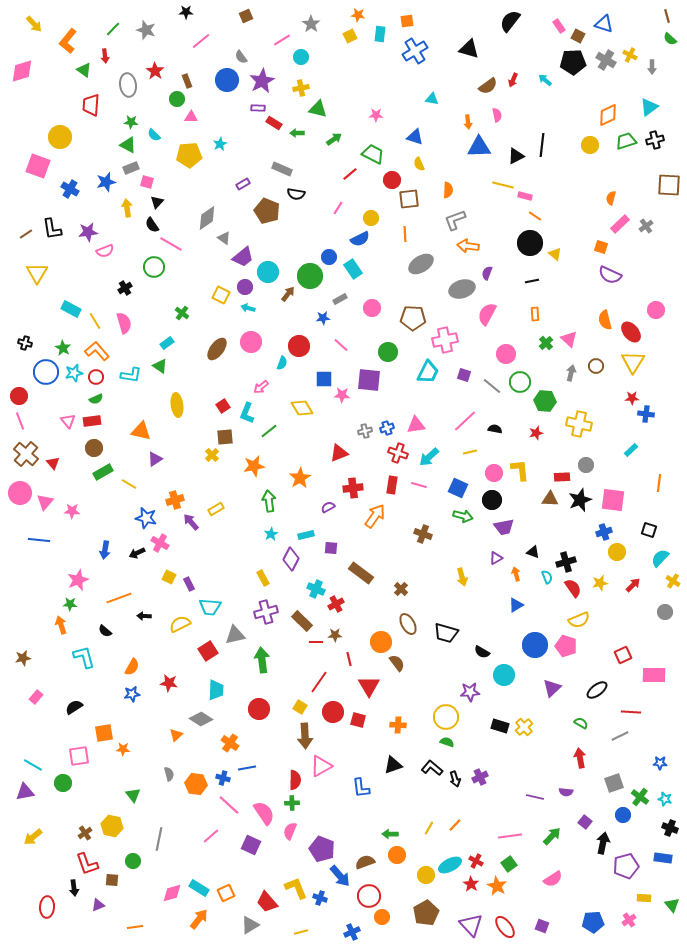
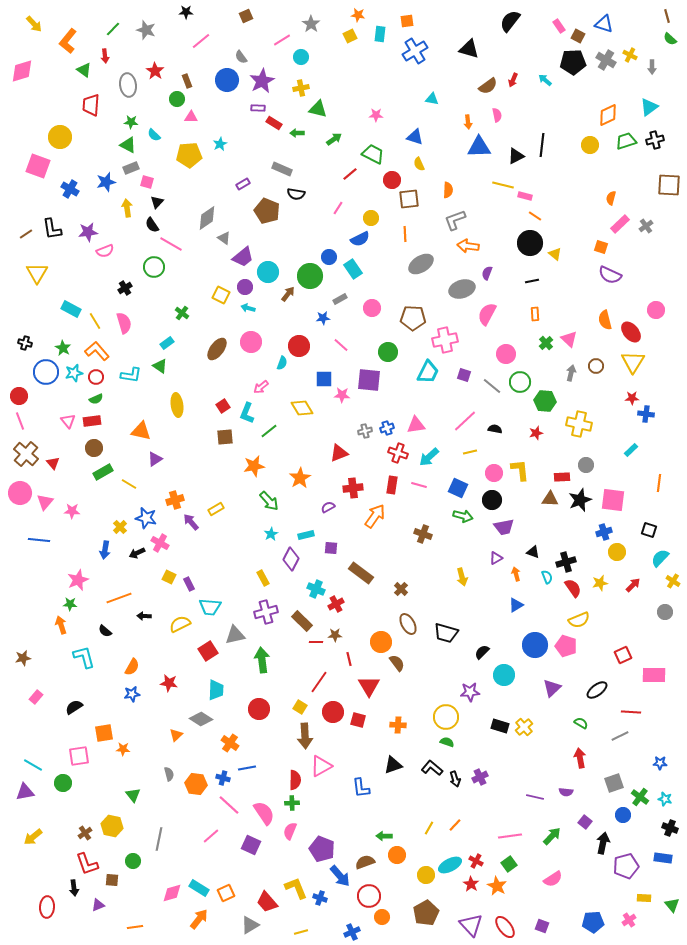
yellow cross at (212, 455): moved 92 px left, 72 px down
green arrow at (269, 501): rotated 145 degrees clockwise
black semicircle at (482, 652): rotated 105 degrees clockwise
green arrow at (390, 834): moved 6 px left, 2 px down
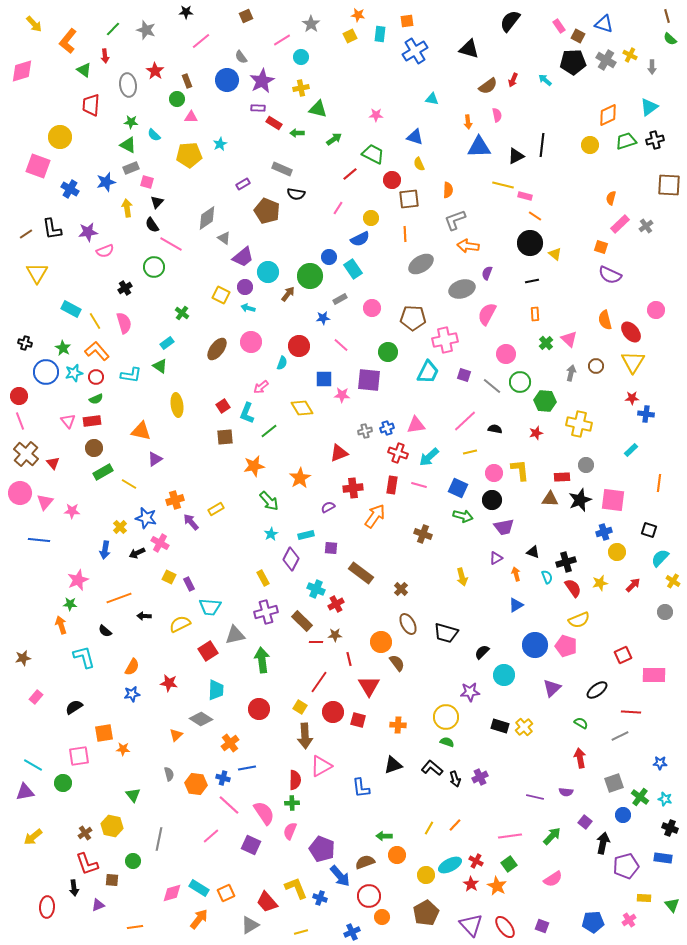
orange cross at (230, 743): rotated 18 degrees clockwise
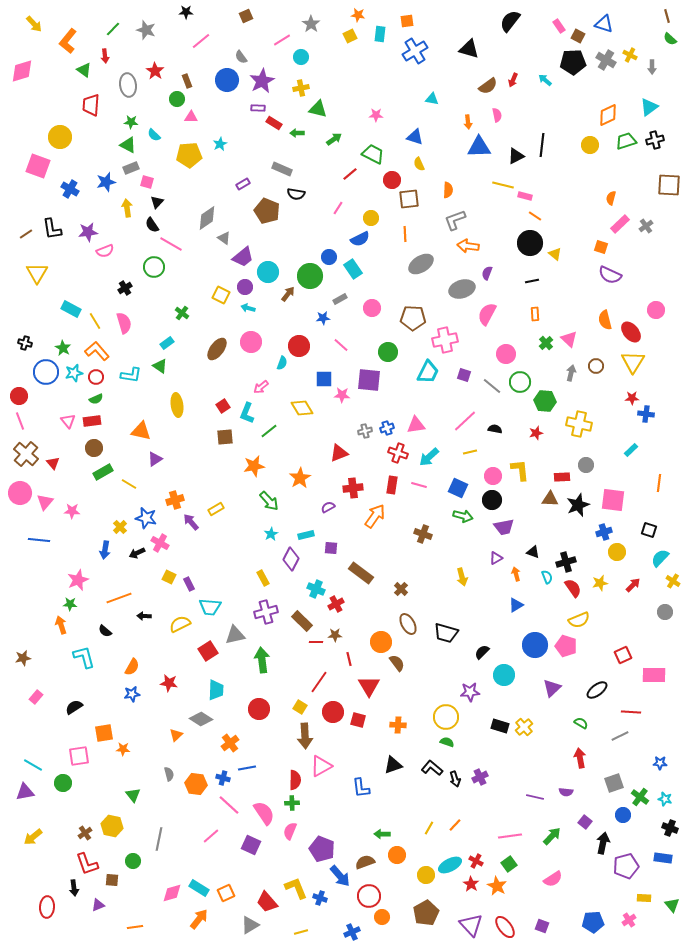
pink circle at (494, 473): moved 1 px left, 3 px down
black star at (580, 500): moved 2 px left, 5 px down
green arrow at (384, 836): moved 2 px left, 2 px up
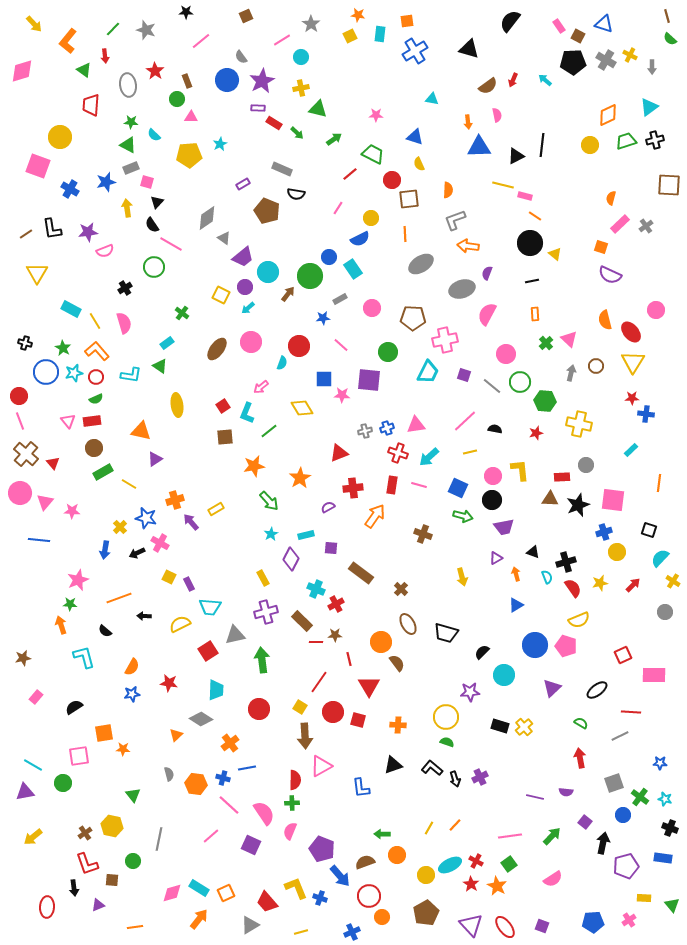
green arrow at (297, 133): rotated 136 degrees counterclockwise
cyan arrow at (248, 308): rotated 56 degrees counterclockwise
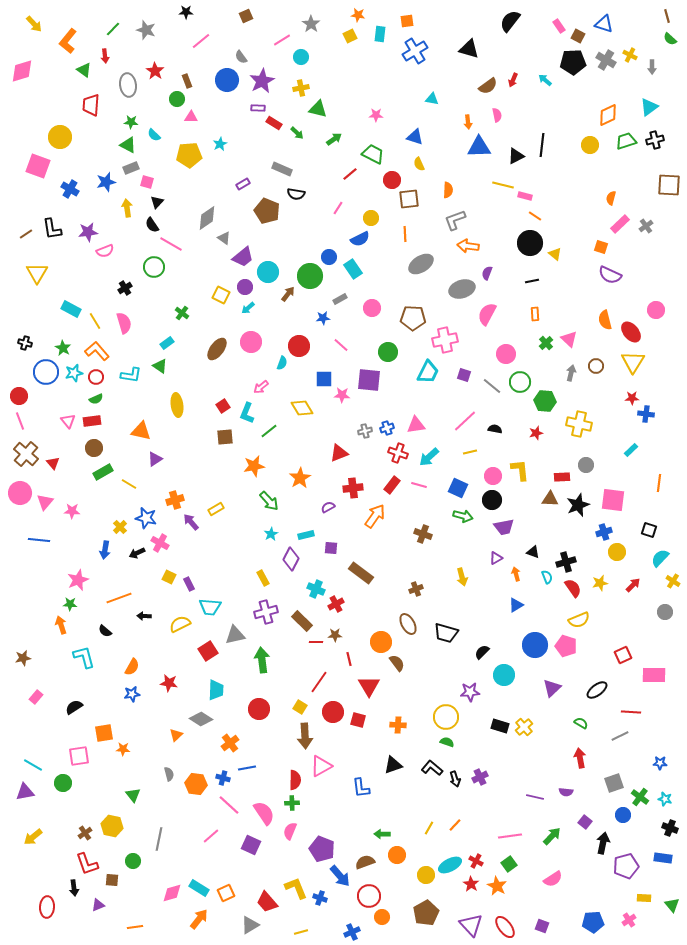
red rectangle at (392, 485): rotated 30 degrees clockwise
brown cross at (401, 589): moved 15 px right; rotated 24 degrees clockwise
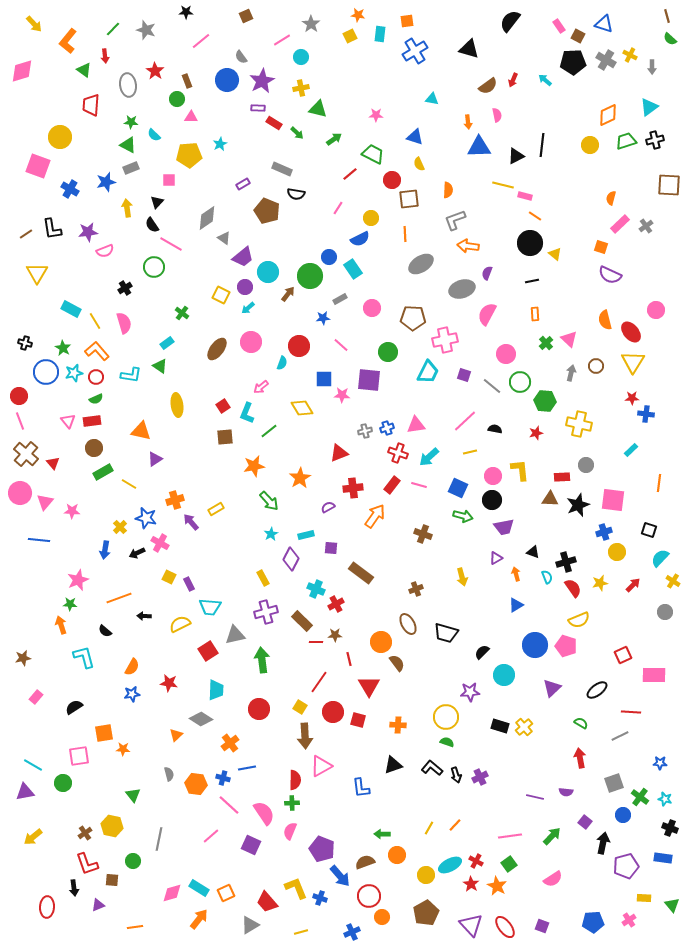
pink square at (147, 182): moved 22 px right, 2 px up; rotated 16 degrees counterclockwise
black arrow at (455, 779): moved 1 px right, 4 px up
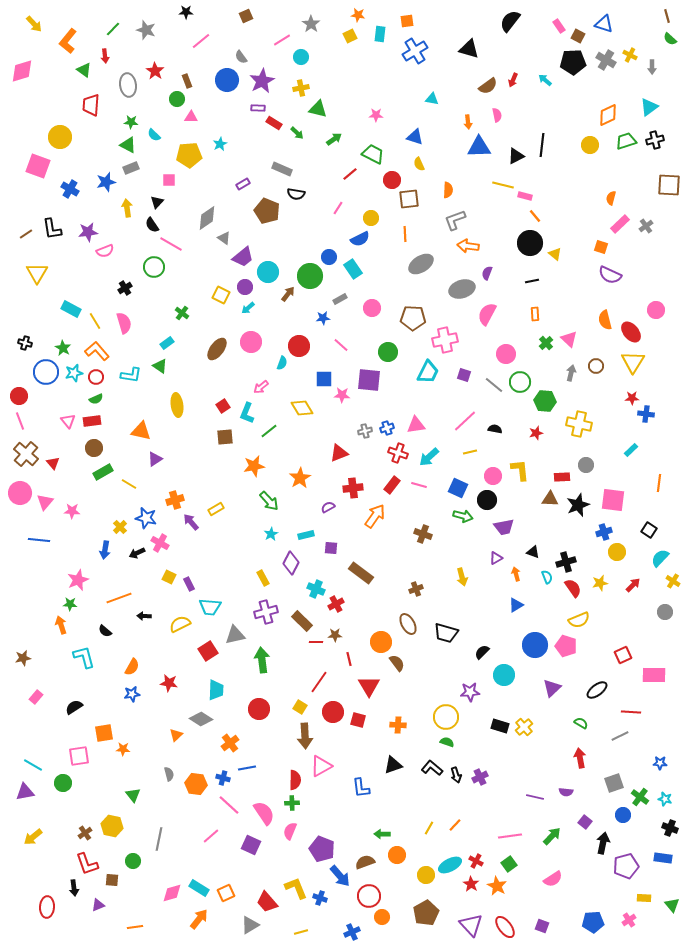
orange line at (535, 216): rotated 16 degrees clockwise
gray line at (492, 386): moved 2 px right, 1 px up
black circle at (492, 500): moved 5 px left
black square at (649, 530): rotated 14 degrees clockwise
purple diamond at (291, 559): moved 4 px down
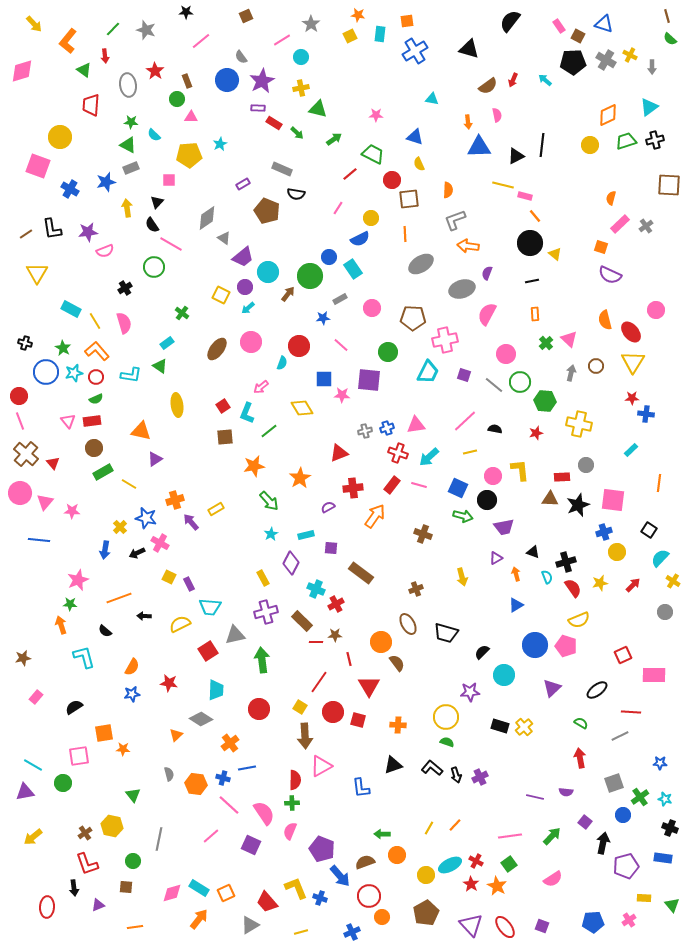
green cross at (640, 797): rotated 18 degrees clockwise
brown square at (112, 880): moved 14 px right, 7 px down
